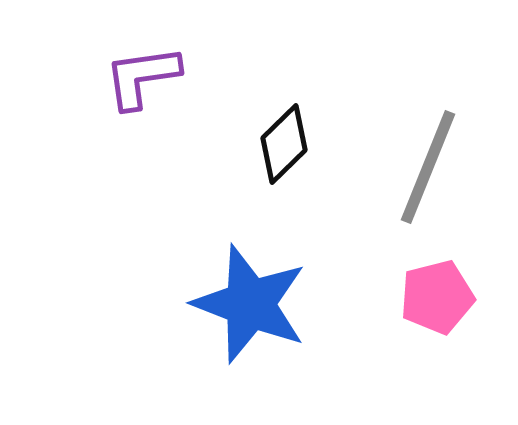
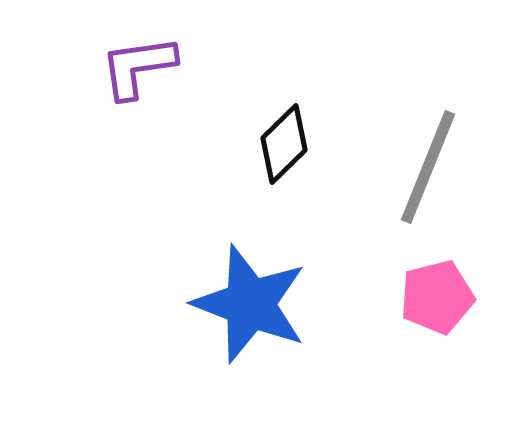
purple L-shape: moved 4 px left, 10 px up
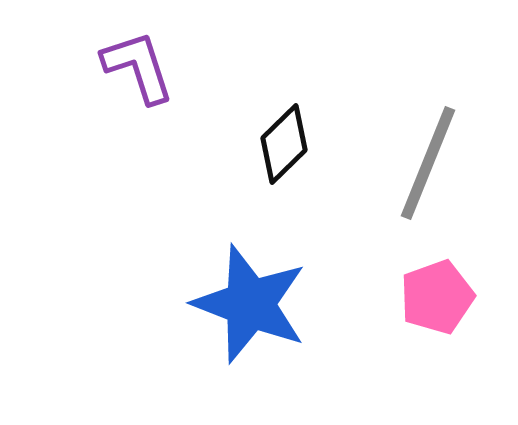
purple L-shape: rotated 80 degrees clockwise
gray line: moved 4 px up
pink pentagon: rotated 6 degrees counterclockwise
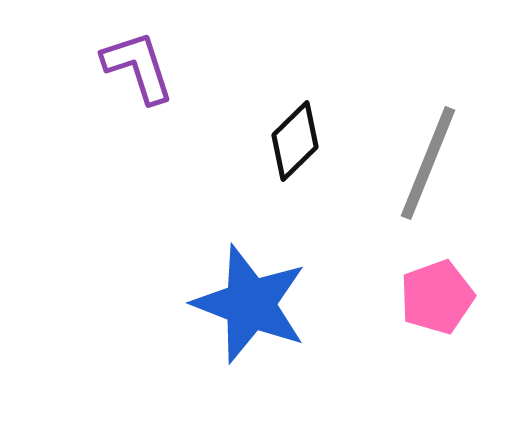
black diamond: moved 11 px right, 3 px up
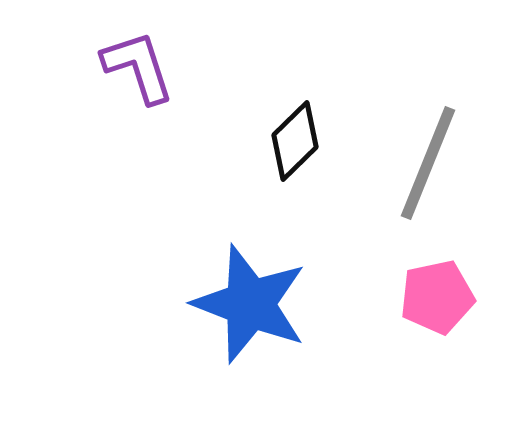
pink pentagon: rotated 8 degrees clockwise
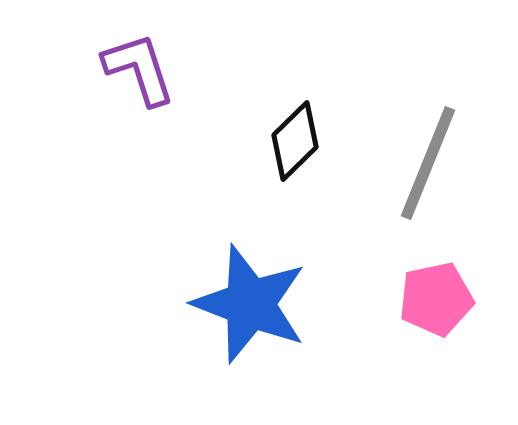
purple L-shape: moved 1 px right, 2 px down
pink pentagon: moved 1 px left, 2 px down
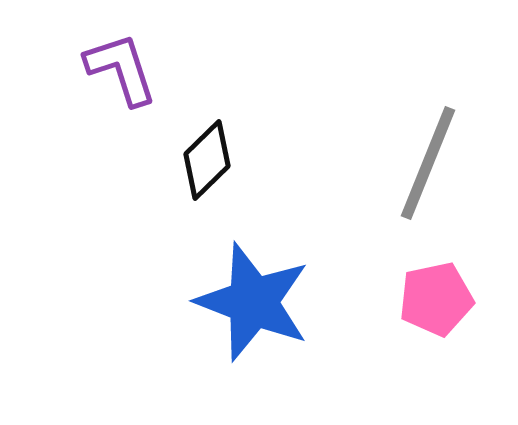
purple L-shape: moved 18 px left
black diamond: moved 88 px left, 19 px down
blue star: moved 3 px right, 2 px up
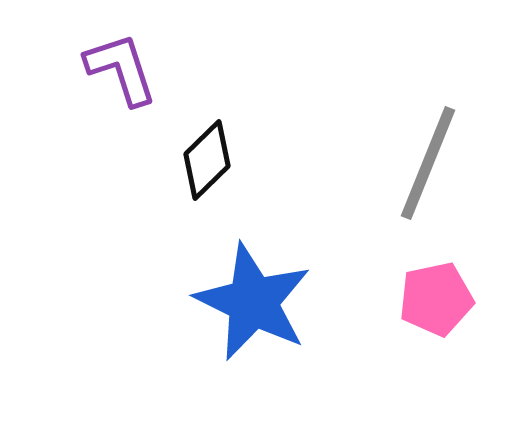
blue star: rotated 5 degrees clockwise
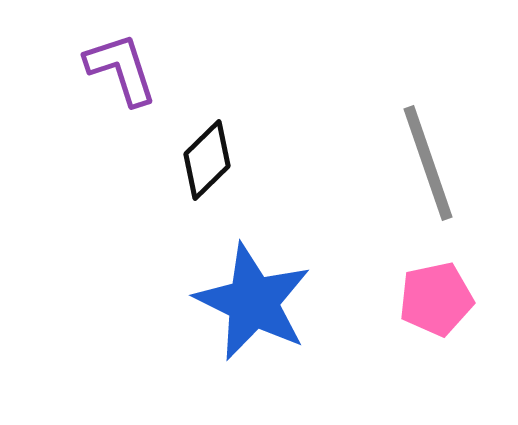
gray line: rotated 41 degrees counterclockwise
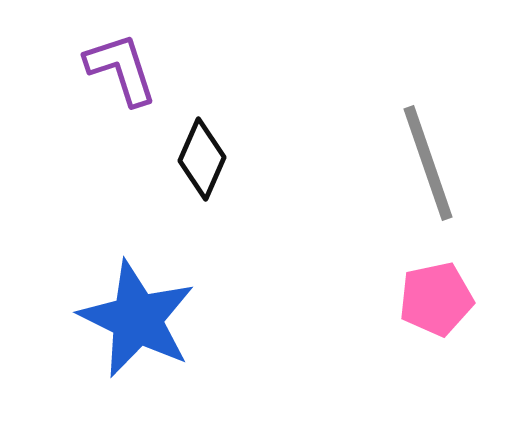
black diamond: moved 5 px left, 1 px up; rotated 22 degrees counterclockwise
blue star: moved 116 px left, 17 px down
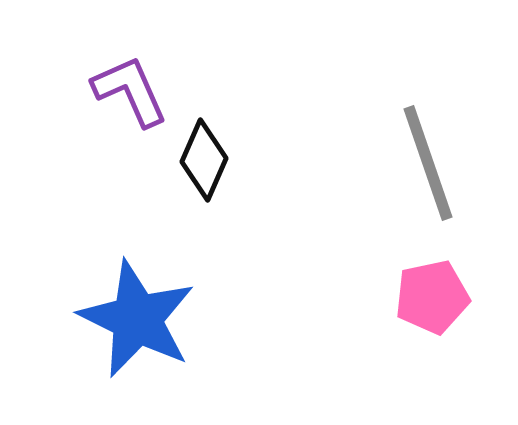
purple L-shape: moved 9 px right, 22 px down; rotated 6 degrees counterclockwise
black diamond: moved 2 px right, 1 px down
pink pentagon: moved 4 px left, 2 px up
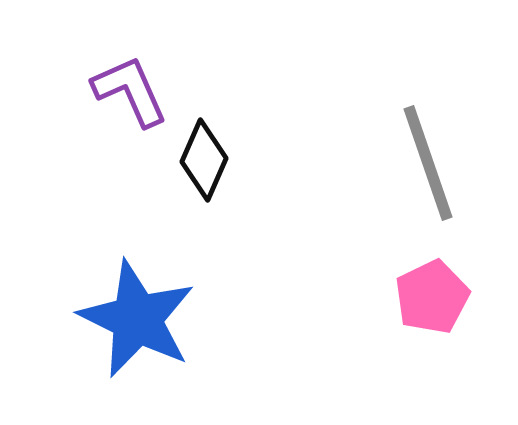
pink pentagon: rotated 14 degrees counterclockwise
